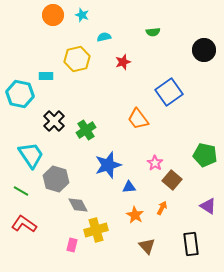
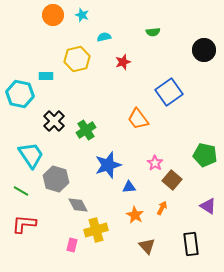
red L-shape: rotated 30 degrees counterclockwise
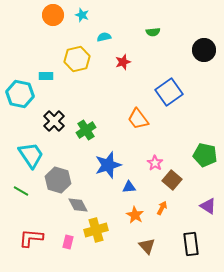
gray hexagon: moved 2 px right, 1 px down
red L-shape: moved 7 px right, 14 px down
pink rectangle: moved 4 px left, 3 px up
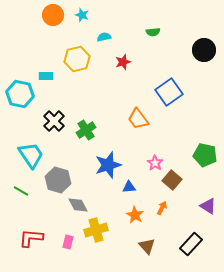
black rectangle: rotated 50 degrees clockwise
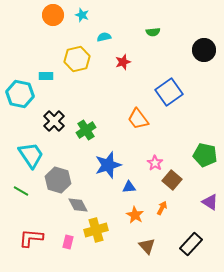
purple triangle: moved 2 px right, 4 px up
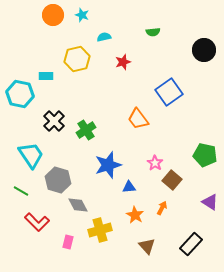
yellow cross: moved 4 px right
red L-shape: moved 6 px right, 16 px up; rotated 140 degrees counterclockwise
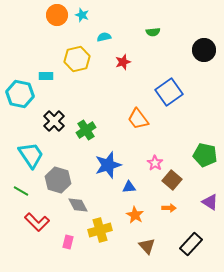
orange circle: moved 4 px right
orange arrow: moved 7 px right; rotated 64 degrees clockwise
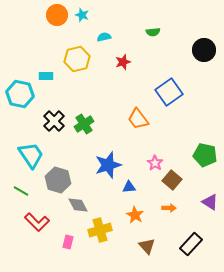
green cross: moved 2 px left, 6 px up
